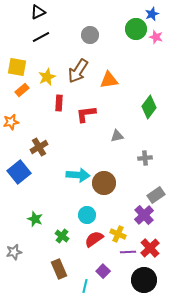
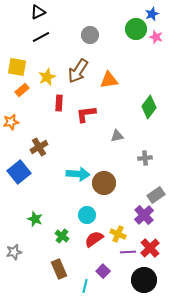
cyan arrow: moved 1 px up
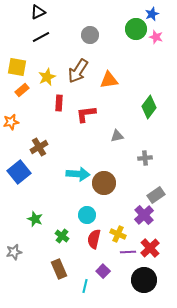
red semicircle: rotated 42 degrees counterclockwise
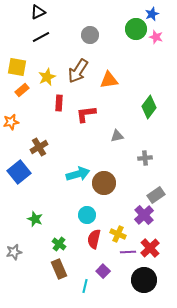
cyan arrow: rotated 20 degrees counterclockwise
green cross: moved 3 px left, 8 px down
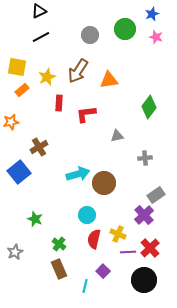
black triangle: moved 1 px right, 1 px up
green circle: moved 11 px left
gray star: moved 1 px right; rotated 14 degrees counterclockwise
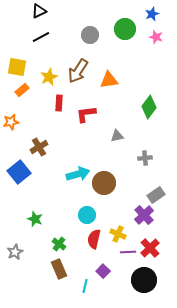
yellow star: moved 2 px right
